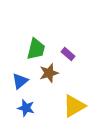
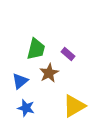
brown star: rotated 12 degrees counterclockwise
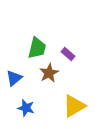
green trapezoid: moved 1 px right, 1 px up
blue triangle: moved 6 px left, 3 px up
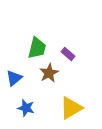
yellow triangle: moved 3 px left, 2 px down
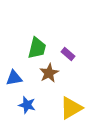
blue triangle: rotated 30 degrees clockwise
blue star: moved 1 px right, 3 px up
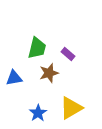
brown star: rotated 12 degrees clockwise
blue star: moved 11 px right, 8 px down; rotated 24 degrees clockwise
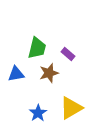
blue triangle: moved 2 px right, 4 px up
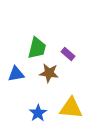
brown star: rotated 24 degrees clockwise
yellow triangle: rotated 35 degrees clockwise
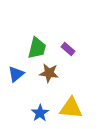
purple rectangle: moved 5 px up
blue triangle: rotated 30 degrees counterclockwise
blue star: moved 2 px right
